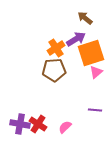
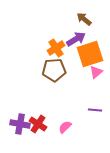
brown arrow: moved 1 px left, 1 px down
orange square: moved 1 px left, 1 px down
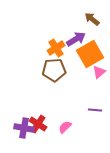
brown arrow: moved 8 px right
orange square: rotated 12 degrees counterclockwise
pink triangle: moved 3 px right
purple cross: moved 4 px right, 4 px down
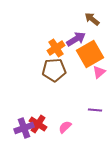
purple cross: rotated 30 degrees counterclockwise
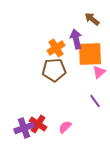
purple arrow: rotated 72 degrees counterclockwise
orange square: rotated 28 degrees clockwise
purple line: moved 9 px up; rotated 48 degrees clockwise
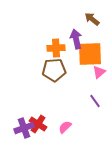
orange cross: rotated 30 degrees clockwise
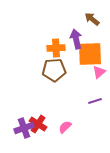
purple line: rotated 72 degrees counterclockwise
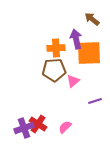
orange square: moved 1 px left, 1 px up
pink triangle: moved 26 px left, 9 px down
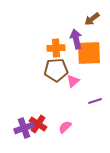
brown arrow: rotated 77 degrees counterclockwise
brown pentagon: moved 2 px right
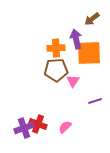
pink triangle: rotated 16 degrees counterclockwise
red cross: rotated 12 degrees counterclockwise
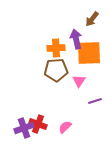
brown arrow: rotated 14 degrees counterclockwise
pink triangle: moved 6 px right
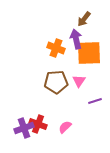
brown arrow: moved 8 px left
orange cross: rotated 24 degrees clockwise
brown pentagon: moved 12 px down
